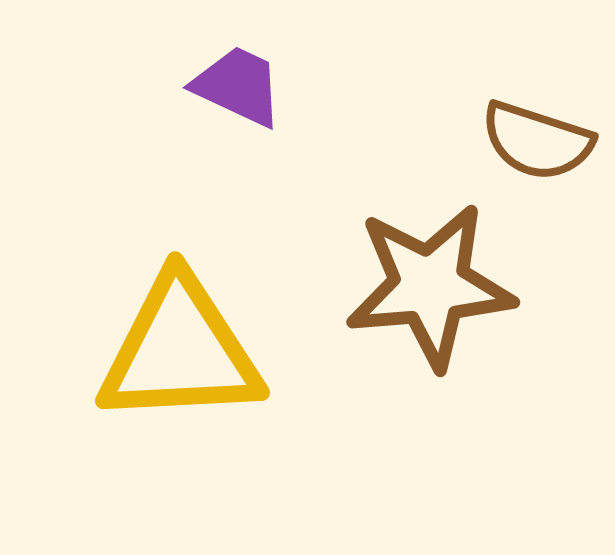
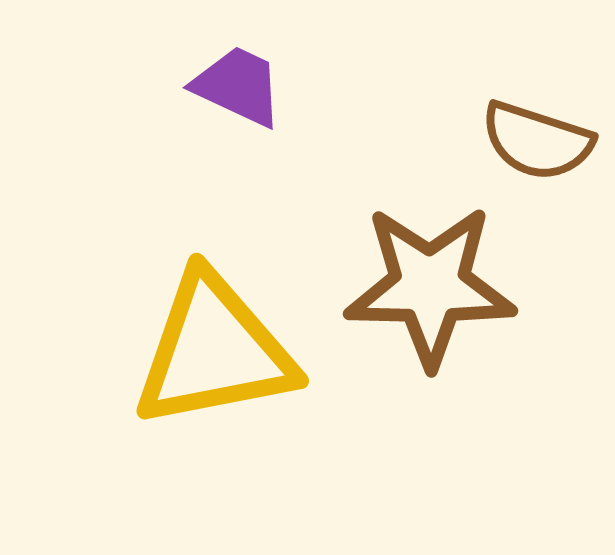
brown star: rotated 6 degrees clockwise
yellow triangle: moved 34 px right; rotated 8 degrees counterclockwise
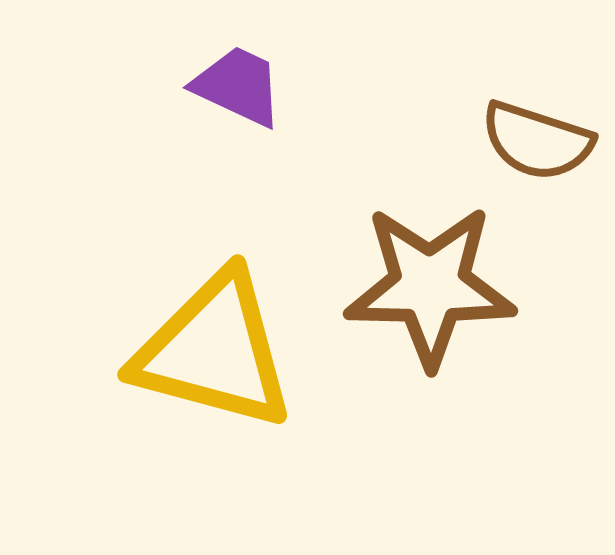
yellow triangle: rotated 26 degrees clockwise
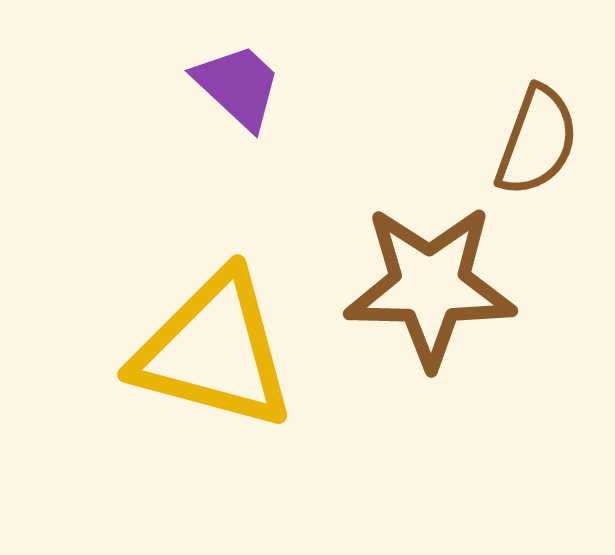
purple trapezoid: rotated 18 degrees clockwise
brown semicircle: rotated 88 degrees counterclockwise
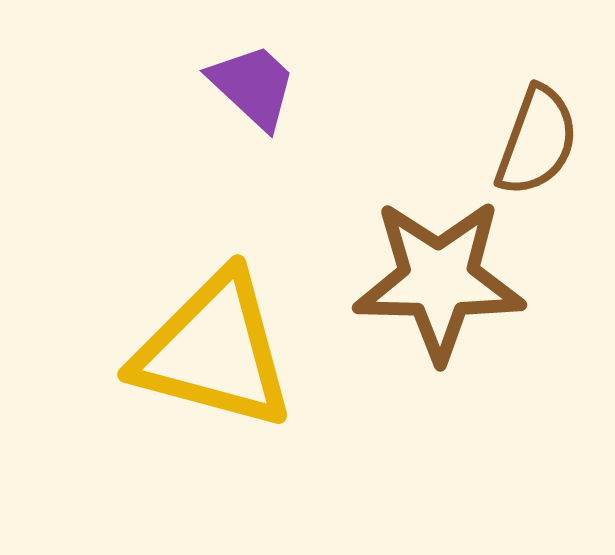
purple trapezoid: moved 15 px right
brown star: moved 9 px right, 6 px up
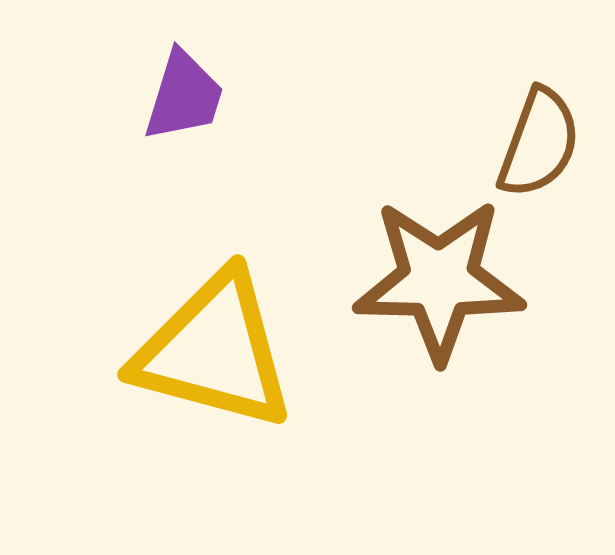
purple trapezoid: moved 69 px left, 10 px down; rotated 64 degrees clockwise
brown semicircle: moved 2 px right, 2 px down
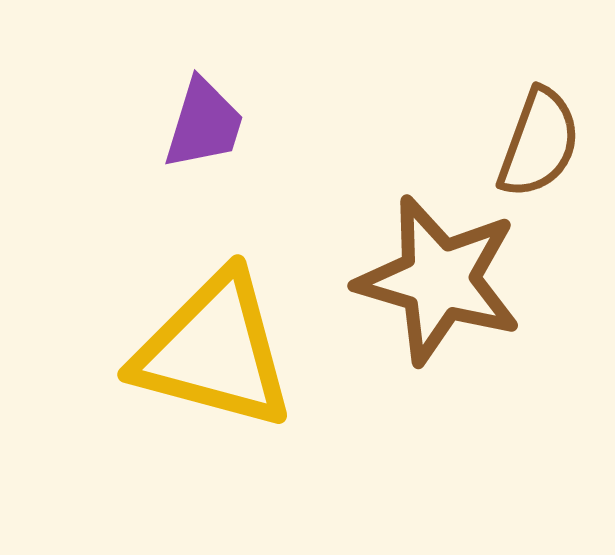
purple trapezoid: moved 20 px right, 28 px down
brown star: rotated 15 degrees clockwise
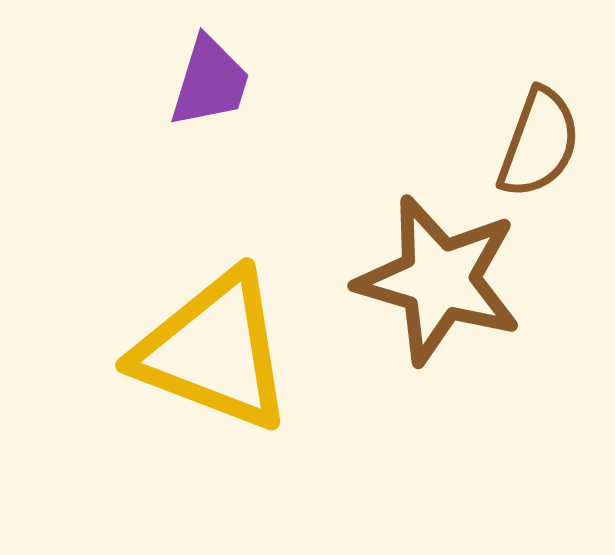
purple trapezoid: moved 6 px right, 42 px up
yellow triangle: rotated 6 degrees clockwise
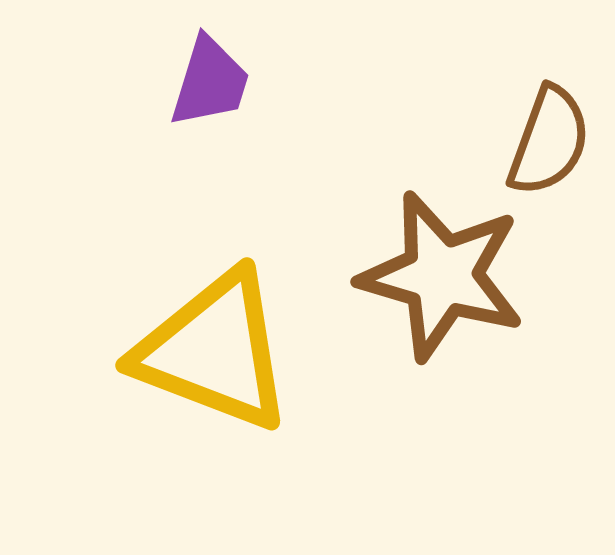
brown semicircle: moved 10 px right, 2 px up
brown star: moved 3 px right, 4 px up
